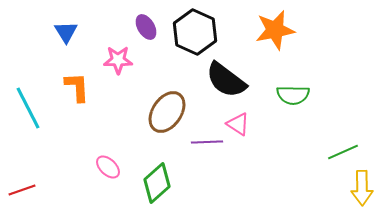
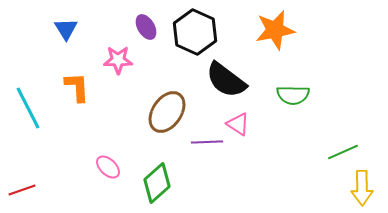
blue triangle: moved 3 px up
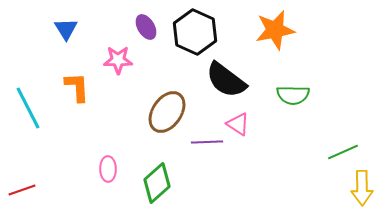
pink ellipse: moved 2 px down; rotated 45 degrees clockwise
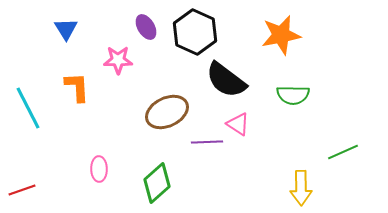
orange star: moved 6 px right, 5 px down
brown ellipse: rotated 30 degrees clockwise
pink ellipse: moved 9 px left
yellow arrow: moved 61 px left
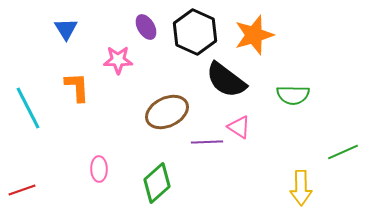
orange star: moved 27 px left; rotated 6 degrees counterclockwise
pink triangle: moved 1 px right, 3 px down
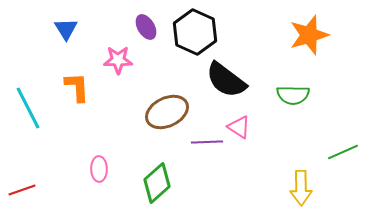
orange star: moved 55 px right
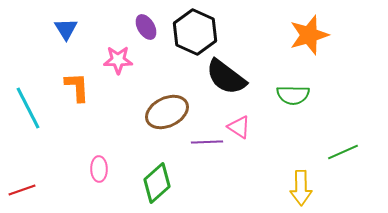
black semicircle: moved 3 px up
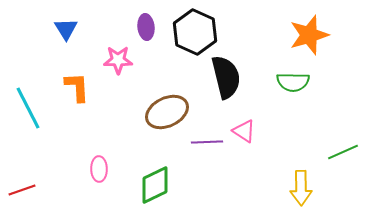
purple ellipse: rotated 25 degrees clockwise
black semicircle: rotated 141 degrees counterclockwise
green semicircle: moved 13 px up
pink triangle: moved 5 px right, 4 px down
green diamond: moved 2 px left, 2 px down; rotated 15 degrees clockwise
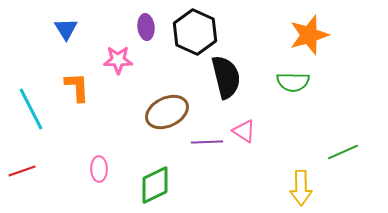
cyan line: moved 3 px right, 1 px down
red line: moved 19 px up
